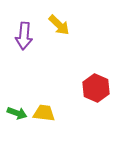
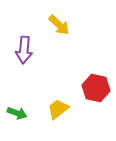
purple arrow: moved 14 px down
red hexagon: rotated 12 degrees counterclockwise
yellow trapezoid: moved 14 px right, 4 px up; rotated 45 degrees counterclockwise
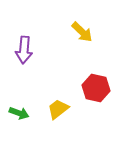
yellow arrow: moved 23 px right, 7 px down
green arrow: moved 2 px right
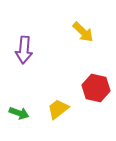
yellow arrow: moved 1 px right
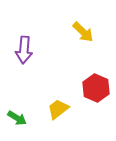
red hexagon: rotated 12 degrees clockwise
green arrow: moved 2 px left, 5 px down; rotated 12 degrees clockwise
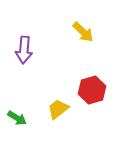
red hexagon: moved 4 px left, 2 px down; rotated 20 degrees clockwise
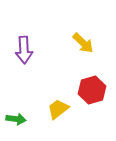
yellow arrow: moved 11 px down
purple arrow: rotated 8 degrees counterclockwise
green arrow: moved 1 px left, 1 px down; rotated 24 degrees counterclockwise
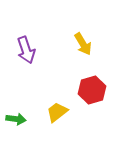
yellow arrow: moved 1 px down; rotated 15 degrees clockwise
purple arrow: moved 2 px right; rotated 16 degrees counterclockwise
yellow trapezoid: moved 1 px left, 3 px down
